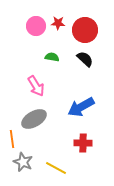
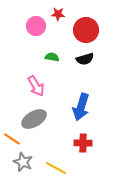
red star: moved 9 px up
red circle: moved 1 px right
black semicircle: rotated 120 degrees clockwise
blue arrow: rotated 44 degrees counterclockwise
orange line: rotated 48 degrees counterclockwise
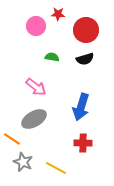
pink arrow: moved 1 px down; rotated 20 degrees counterclockwise
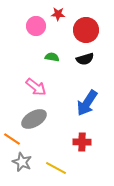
blue arrow: moved 6 px right, 4 px up; rotated 16 degrees clockwise
red cross: moved 1 px left, 1 px up
gray star: moved 1 px left
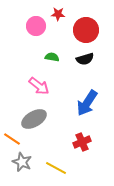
pink arrow: moved 3 px right, 1 px up
red cross: rotated 24 degrees counterclockwise
